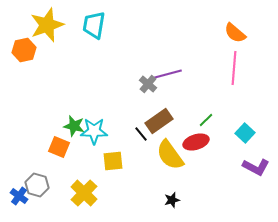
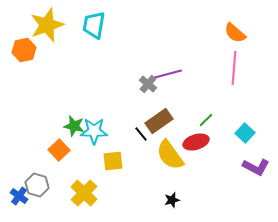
orange square: moved 3 px down; rotated 25 degrees clockwise
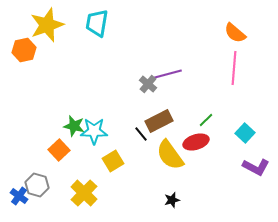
cyan trapezoid: moved 3 px right, 2 px up
brown rectangle: rotated 8 degrees clockwise
yellow square: rotated 25 degrees counterclockwise
